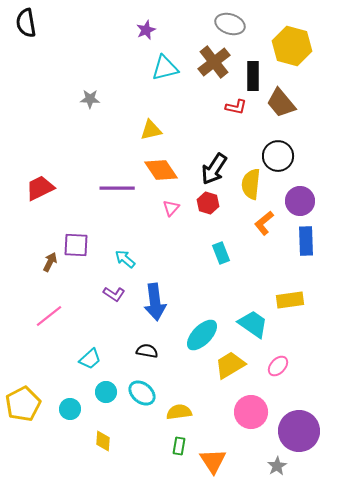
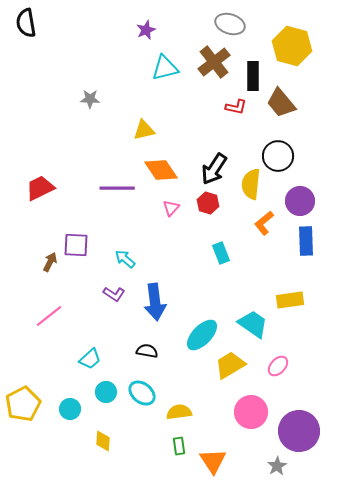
yellow triangle at (151, 130): moved 7 px left
green rectangle at (179, 446): rotated 18 degrees counterclockwise
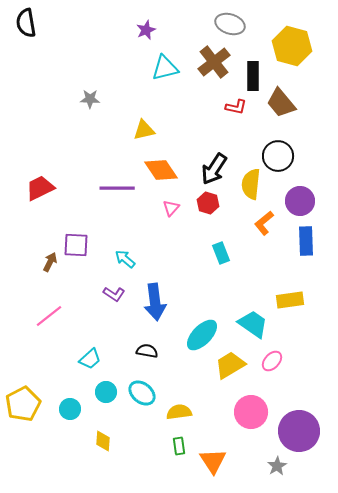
pink ellipse at (278, 366): moved 6 px left, 5 px up
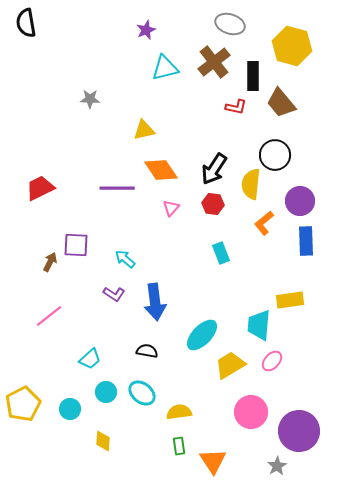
black circle at (278, 156): moved 3 px left, 1 px up
red hexagon at (208, 203): moved 5 px right, 1 px down; rotated 10 degrees counterclockwise
cyan trapezoid at (253, 324): moved 6 px right, 1 px down; rotated 120 degrees counterclockwise
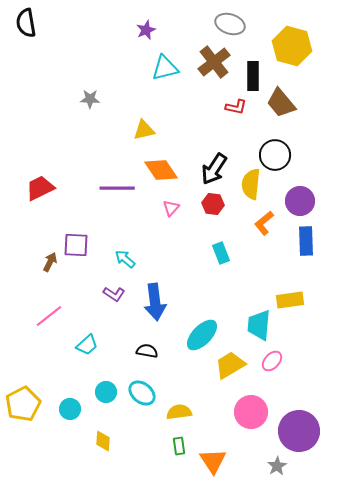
cyan trapezoid at (90, 359): moved 3 px left, 14 px up
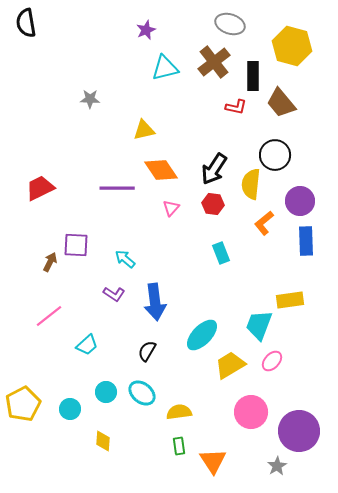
cyan trapezoid at (259, 325): rotated 16 degrees clockwise
black semicircle at (147, 351): rotated 70 degrees counterclockwise
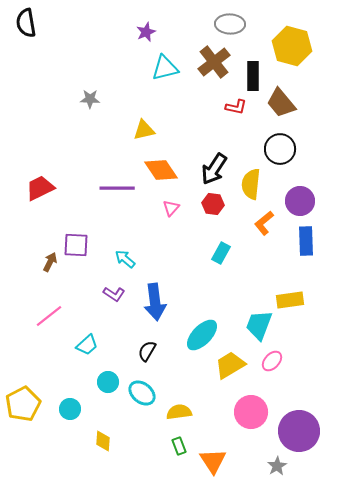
gray ellipse at (230, 24): rotated 16 degrees counterclockwise
purple star at (146, 30): moved 2 px down
black circle at (275, 155): moved 5 px right, 6 px up
cyan rectangle at (221, 253): rotated 50 degrees clockwise
cyan circle at (106, 392): moved 2 px right, 10 px up
green rectangle at (179, 446): rotated 12 degrees counterclockwise
